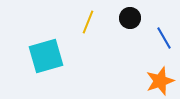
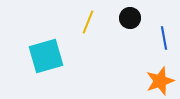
blue line: rotated 20 degrees clockwise
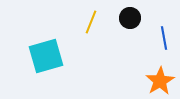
yellow line: moved 3 px right
orange star: rotated 12 degrees counterclockwise
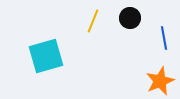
yellow line: moved 2 px right, 1 px up
orange star: rotated 8 degrees clockwise
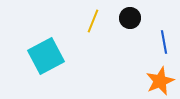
blue line: moved 4 px down
cyan square: rotated 12 degrees counterclockwise
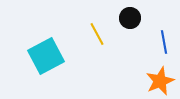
yellow line: moved 4 px right, 13 px down; rotated 50 degrees counterclockwise
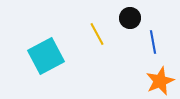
blue line: moved 11 px left
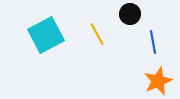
black circle: moved 4 px up
cyan square: moved 21 px up
orange star: moved 2 px left
